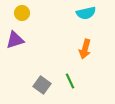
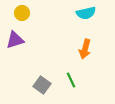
green line: moved 1 px right, 1 px up
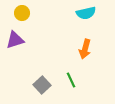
gray square: rotated 12 degrees clockwise
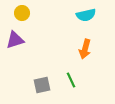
cyan semicircle: moved 2 px down
gray square: rotated 30 degrees clockwise
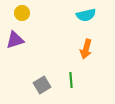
orange arrow: moved 1 px right
green line: rotated 21 degrees clockwise
gray square: rotated 18 degrees counterclockwise
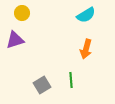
cyan semicircle: rotated 18 degrees counterclockwise
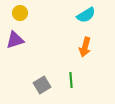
yellow circle: moved 2 px left
orange arrow: moved 1 px left, 2 px up
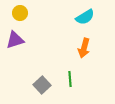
cyan semicircle: moved 1 px left, 2 px down
orange arrow: moved 1 px left, 1 px down
green line: moved 1 px left, 1 px up
gray square: rotated 12 degrees counterclockwise
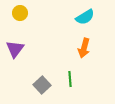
purple triangle: moved 9 px down; rotated 36 degrees counterclockwise
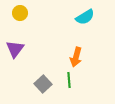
orange arrow: moved 8 px left, 9 px down
green line: moved 1 px left, 1 px down
gray square: moved 1 px right, 1 px up
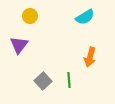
yellow circle: moved 10 px right, 3 px down
purple triangle: moved 4 px right, 4 px up
orange arrow: moved 14 px right
gray square: moved 3 px up
